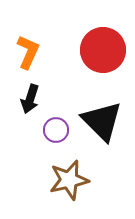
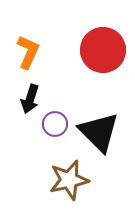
black triangle: moved 3 px left, 11 px down
purple circle: moved 1 px left, 6 px up
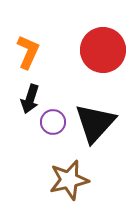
purple circle: moved 2 px left, 2 px up
black triangle: moved 4 px left, 9 px up; rotated 27 degrees clockwise
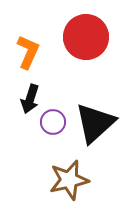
red circle: moved 17 px left, 13 px up
black triangle: rotated 6 degrees clockwise
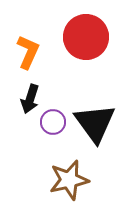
black triangle: rotated 24 degrees counterclockwise
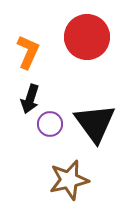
red circle: moved 1 px right
purple circle: moved 3 px left, 2 px down
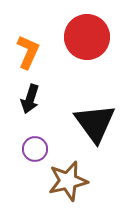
purple circle: moved 15 px left, 25 px down
brown star: moved 1 px left, 1 px down
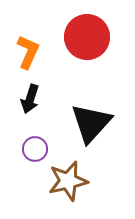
black triangle: moved 4 px left; rotated 18 degrees clockwise
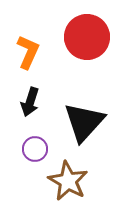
black arrow: moved 3 px down
black triangle: moved 7 px left, 1 px up
brown star: rotated 30 degrees counterclockwise
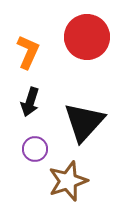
brown star: rotated 24 degrees clockwise
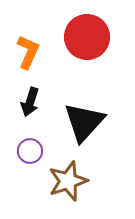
purple circle: moved 5 px left, 2 px down
